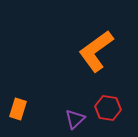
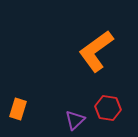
purple triangle: moved 1 px down
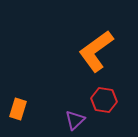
red hexagon: moved 4 px left, 8 px up
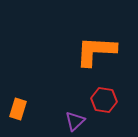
orange L-shape: rotated 39 degrees clockwise
purple triangle: moved 1 px down
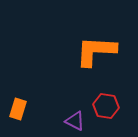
red hexagon: moved 2 px right, 6 px down
purple triangle: rotated 50 degrees counterclockwise
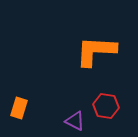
orange rectangle: moved 1 px right, 1 px up
